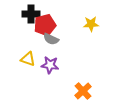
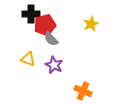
yellow star: rotated 21 degrees counterclockwise
gray semicircle: rotated 21 degrees clockwise
purple star: moved 4 px right; rotated 18 degrees clockwise
orange cross: rotated 24 degrees counterclockwise
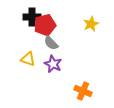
black cross: moved 1 px right, 3 px down
gray semicircle: moved 4 px down
purple star: moved 1 px left, 1 px up
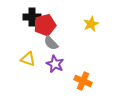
purple star: moved 2 px right
orange cross: moved 10 px up
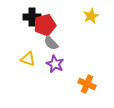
yellow star: moved 8 px up
orange cross: moved 4 px right, 3 px down
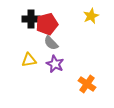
black cross: moved 1 px left, 2 px down
red pentagon: moved 2 px right, 1 px up
yellow triangle: moved 1 px right, 1 px down; rotated 28 degrees counterclockwise
orange cross: rotated 12 degrees clockwise
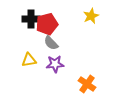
purple star: rotated 30 degrees counterclockwise
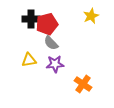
orange cross: moved 4 px left
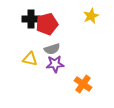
gray semicircle: moved 1 px right, 6 px down; rotated 63 degrees counterclockwise
yellow triangle: moved 1 px right, 1 px up; rotated 21 degrees clockwise
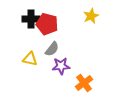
red pentagon: rotated 30 degrees clockwise
gray semicircle: rotated 35 degrees counterclockwise
purple star: moved 6 px right, 2 px down
orange cross: moved 1 px right, 1 px up; rotated 18 degrees clockwise
